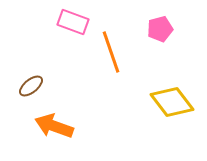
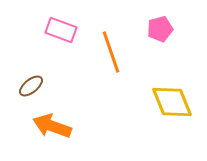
pink rectangle: moved 12 px left, 8 px down
yellow diamond: rotated 15 degrees clockwise
orange arrow: moved 2 px left
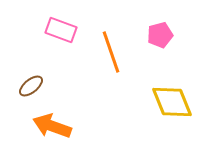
pink pentagon: moved 6 px down
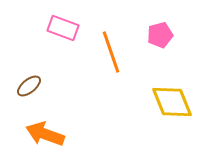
pink rectangle: moved 2 px right, 2 px up
brown ellipse: moved 2 px left
orange arrow: moved 7 px left, 8 px down
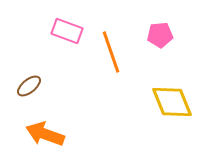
pink rectangle: moved 4 px right, 3 px down
pink pentagon: rotated 10 degrees clockwise
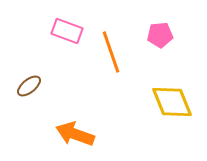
orange arrow: moved 30 px right
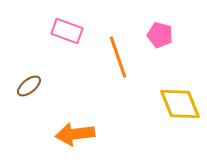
pink pentagon: rotated 20 degrees clockwise
orange line: moved 7 px right, 5 px down
yellow diamond: moved 8 px right, 2 px down
orange arrow: rotated 27 degrees counterclockwise
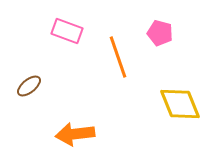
pink pentagon: moved 2 px up
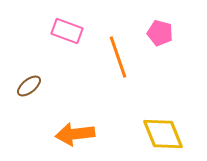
yellow diamond: moved 17 px left, 30 px down
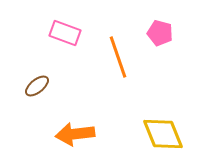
pink rectangle: moved 2 px left, 2 px down
brown ellipse: moved 8 px right
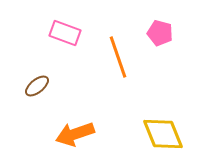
orange arrow: rotated 12 degrees counterclockwise
